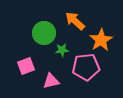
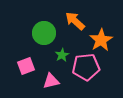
green star: moved 5 px down; rotated 24 degrees counterclockwise
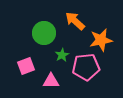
orange star: rotated 20 degrees clockwise
pink triangle: rotated 12 degrees clockwise
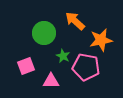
green star: moved 1 px right, 1 px down; rotated 16 degrees counterclockwise
pink pentagon: rotated 16 degrees clockwise
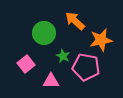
pink square: moved 2 px up; rotated 18 degrees counterclockwise
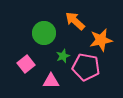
green star: rotated 24 degrees clockwise
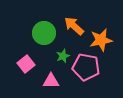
orange arrow: moved 1 px left, 5 px down
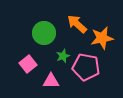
orange arrow: moved 3 px right, 2 px up
orange star: moved 1 px right, 2 px up
pink square: moved 2 px right
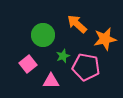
green circle: moved 1 px left, 2 px down
orange star: moved 3 px right, 1 px down
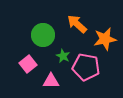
green star: rotated 24 degrees counterclockwise
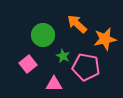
pink triangle: moved 3 px right, 3 px down
